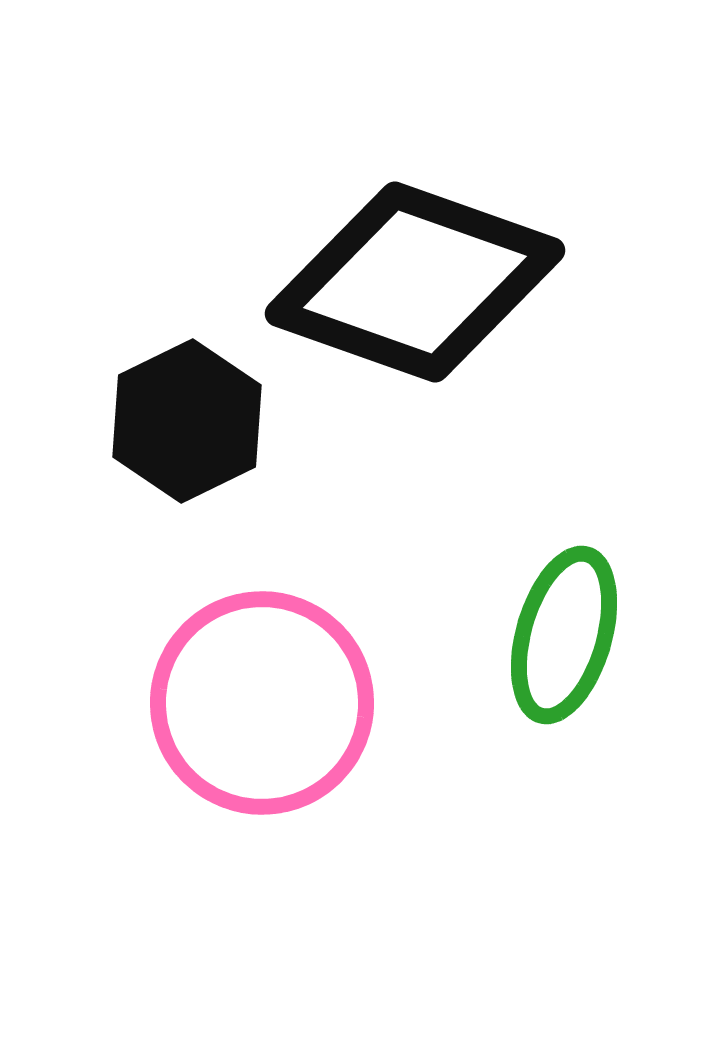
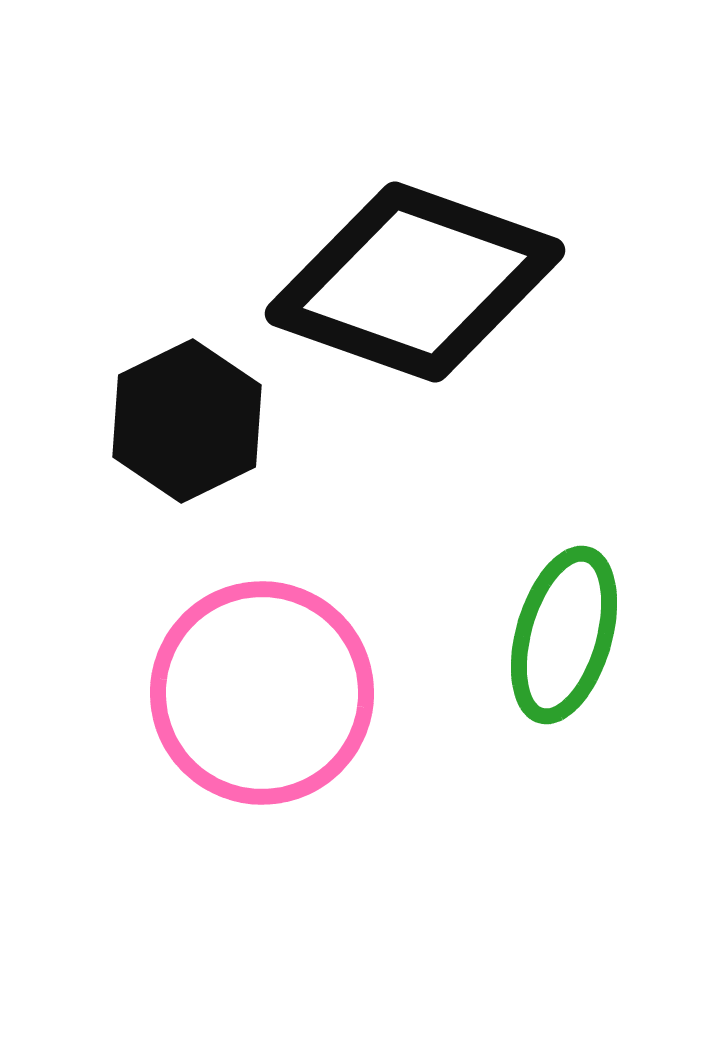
pink circle: moved 10 px up
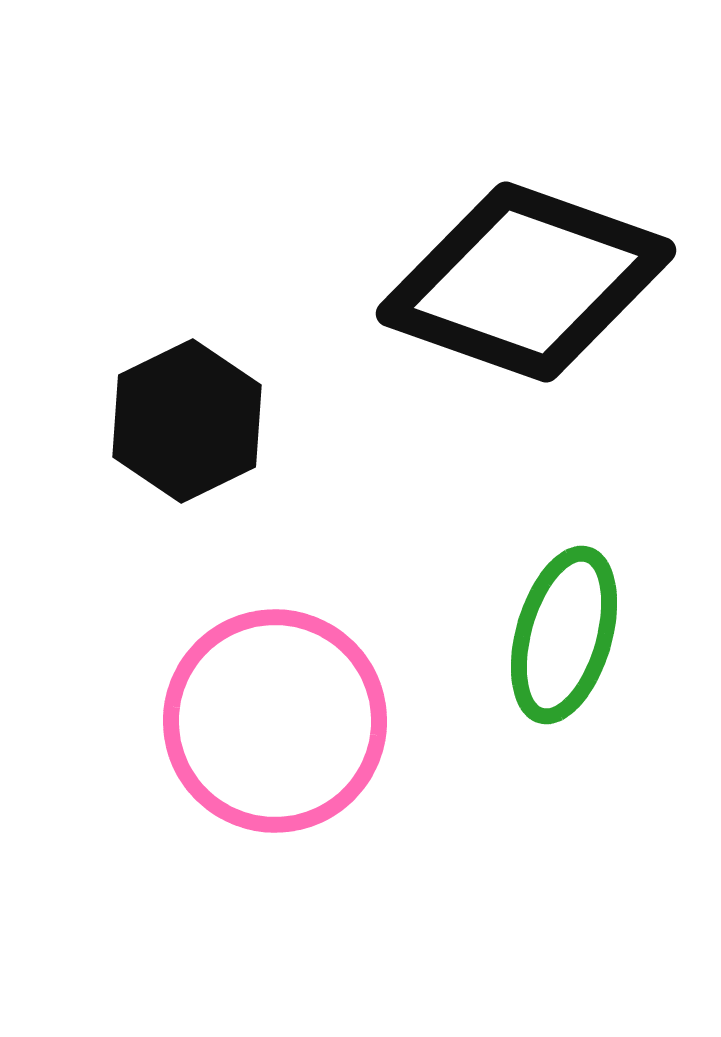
black diamond: moved 111 px right
pink circle: moved 13 px right, 28 px down
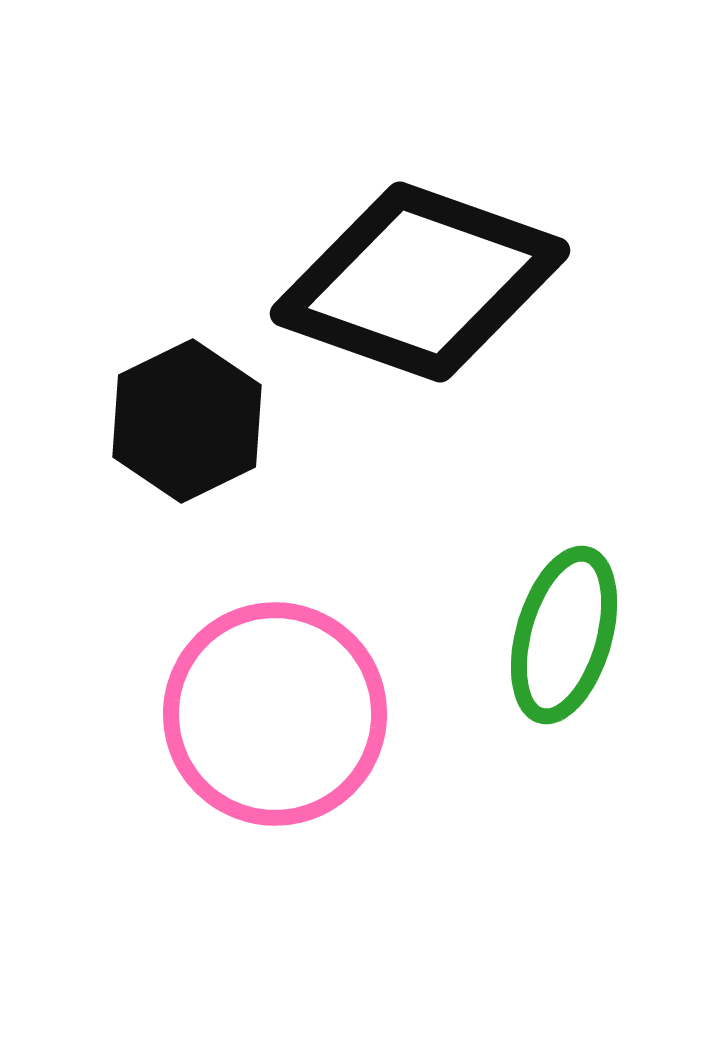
black diamond: moved 106 px left
pink circle: moved 7 px up
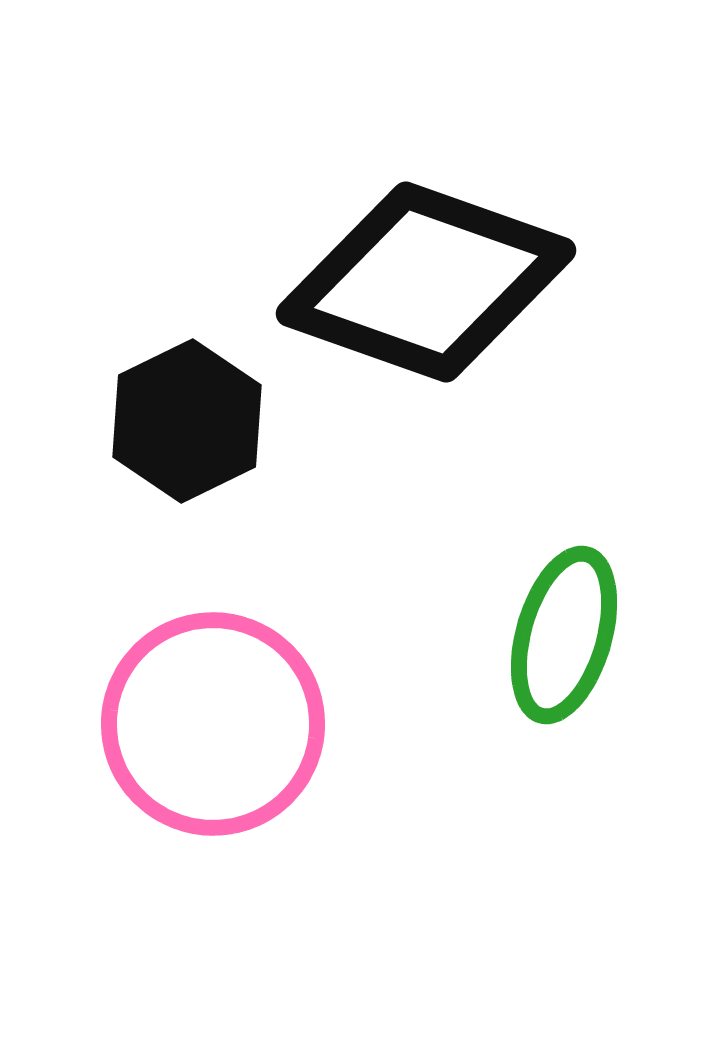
black diamond: moved 6 px right
pink circle: moved 62 px left, 10 px down
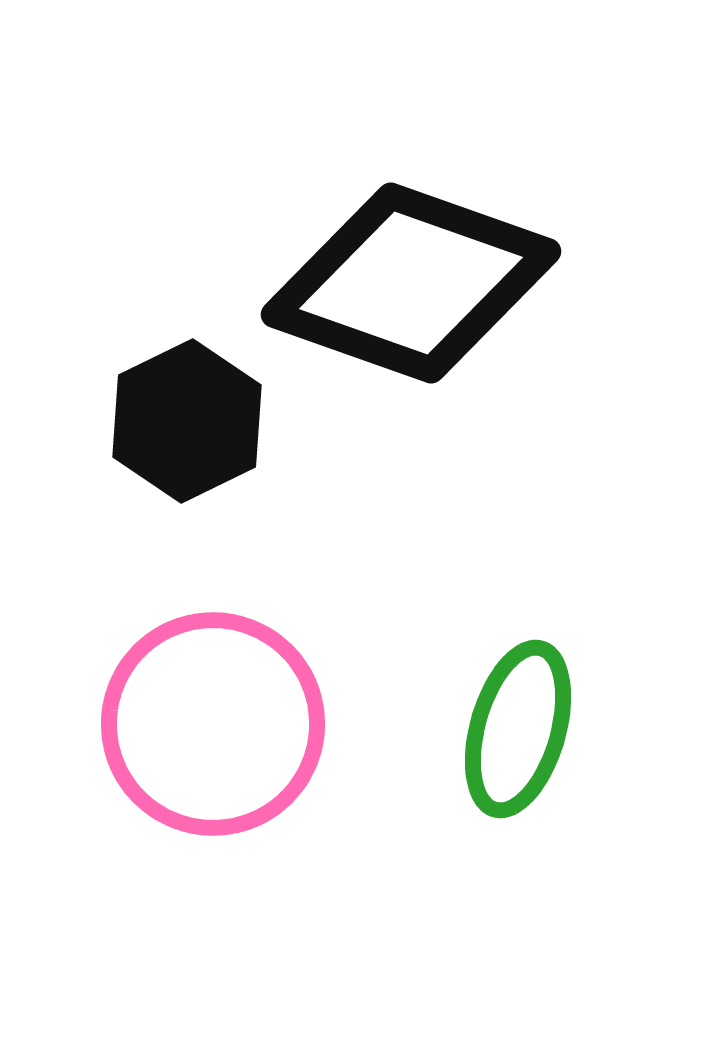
black diamond: moved 15 px left, 1 px down
green ellipse: moved 46 px left, 94 px down
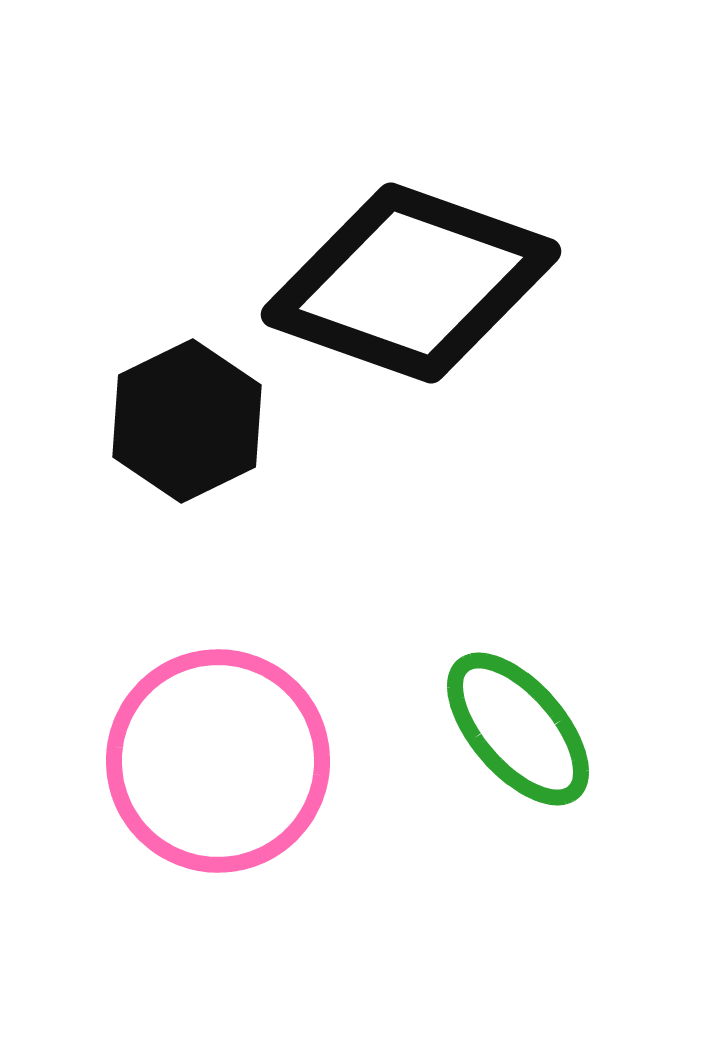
pink circle: moved 5 px right, 37 px down
green ellipse: rotated 57 degrees counterclockwise
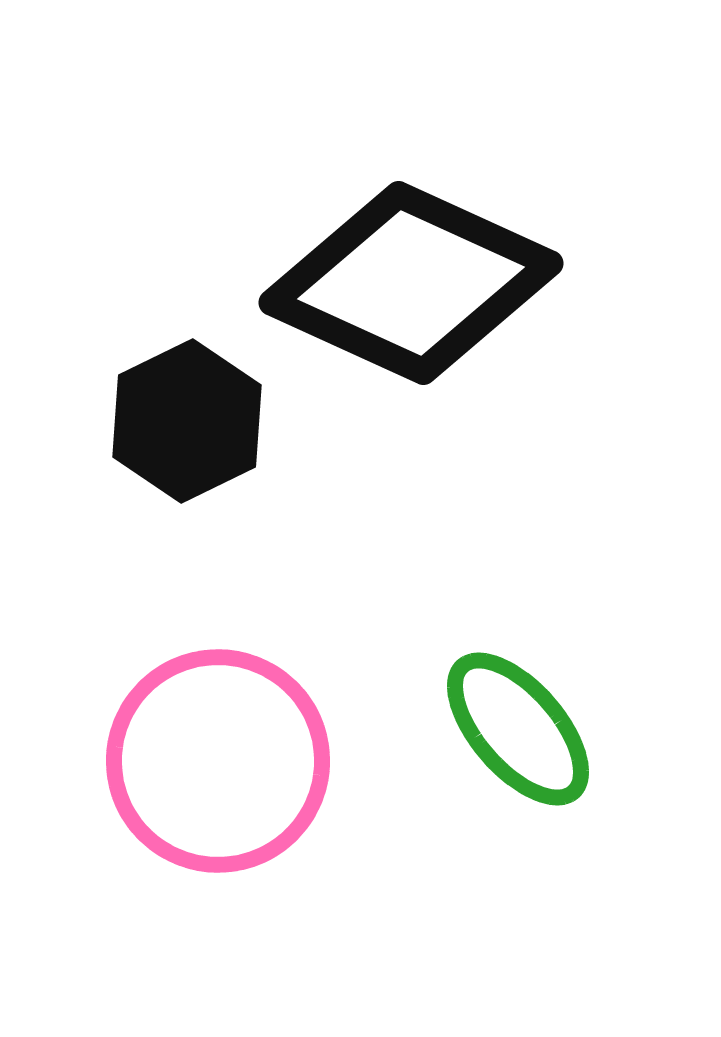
black diamond: rotated 5 degrees clockwise
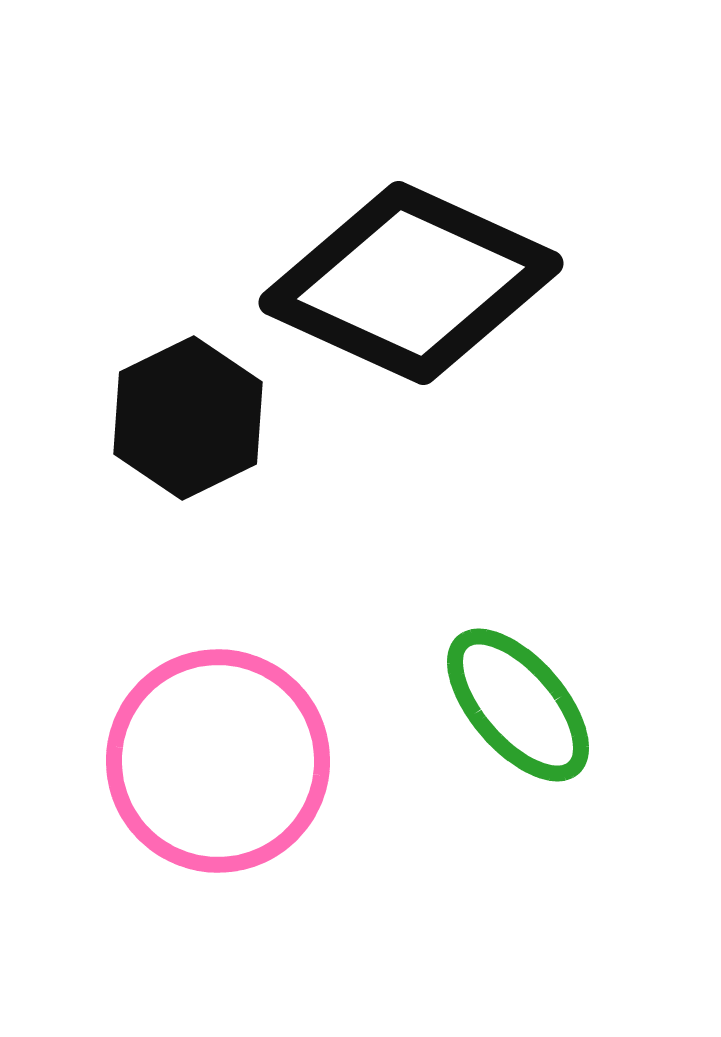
black hexagon: moved 1 px right, 3 px up
green ellipse: moved 24 px up
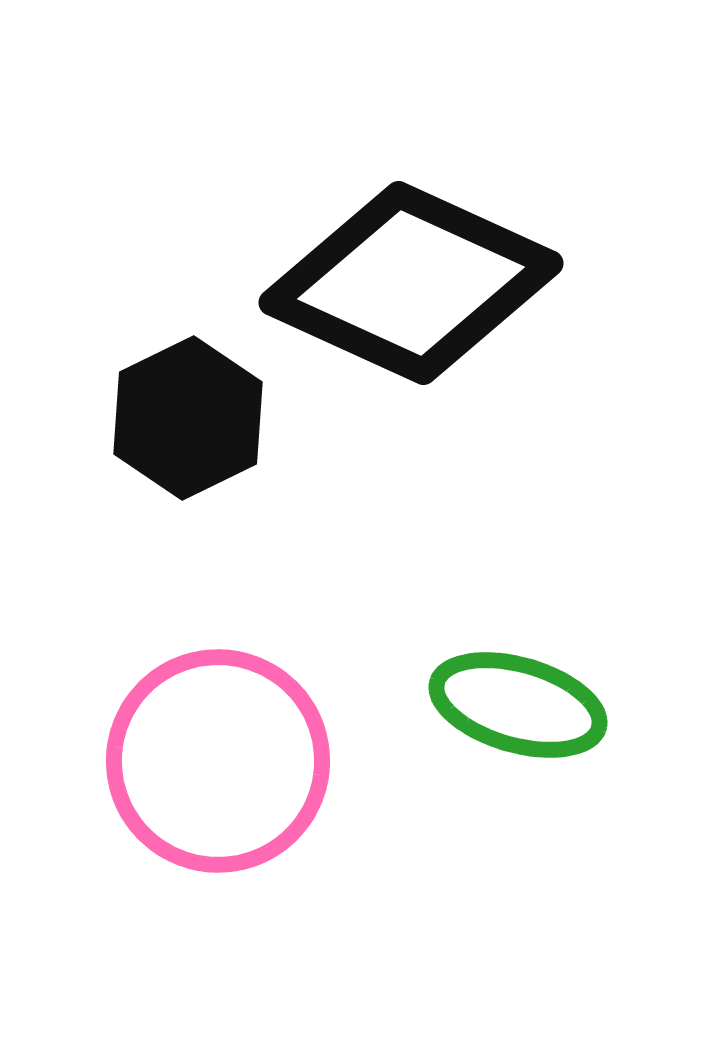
green ellipse: rotated 33 degrees counterclockwise
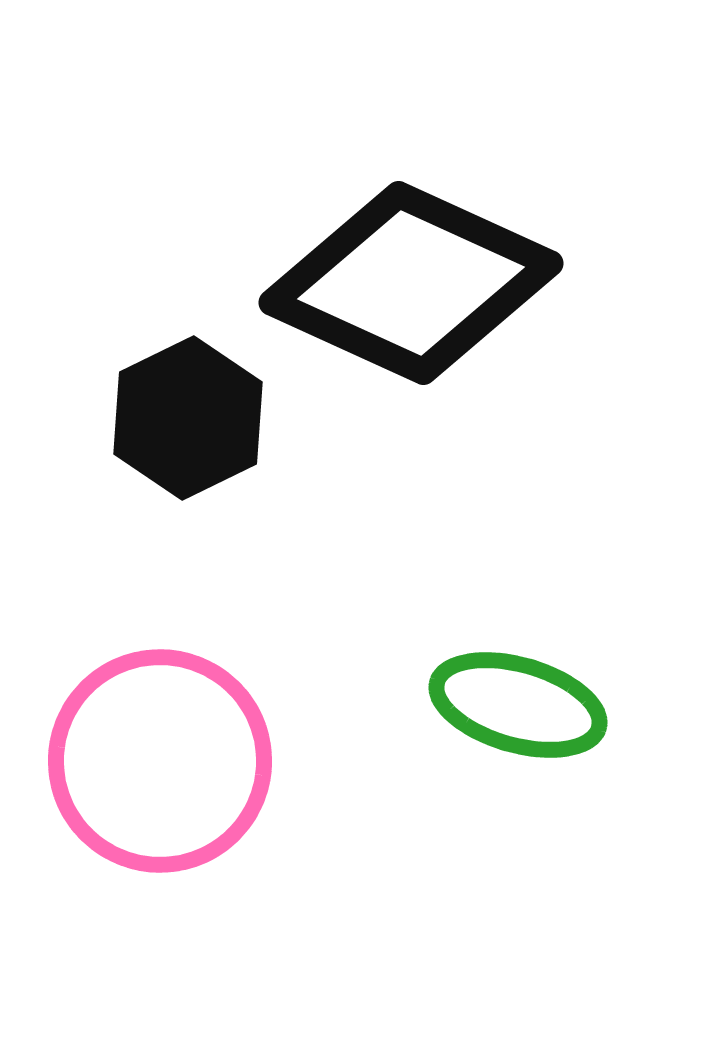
pink circle: moved 58 px left
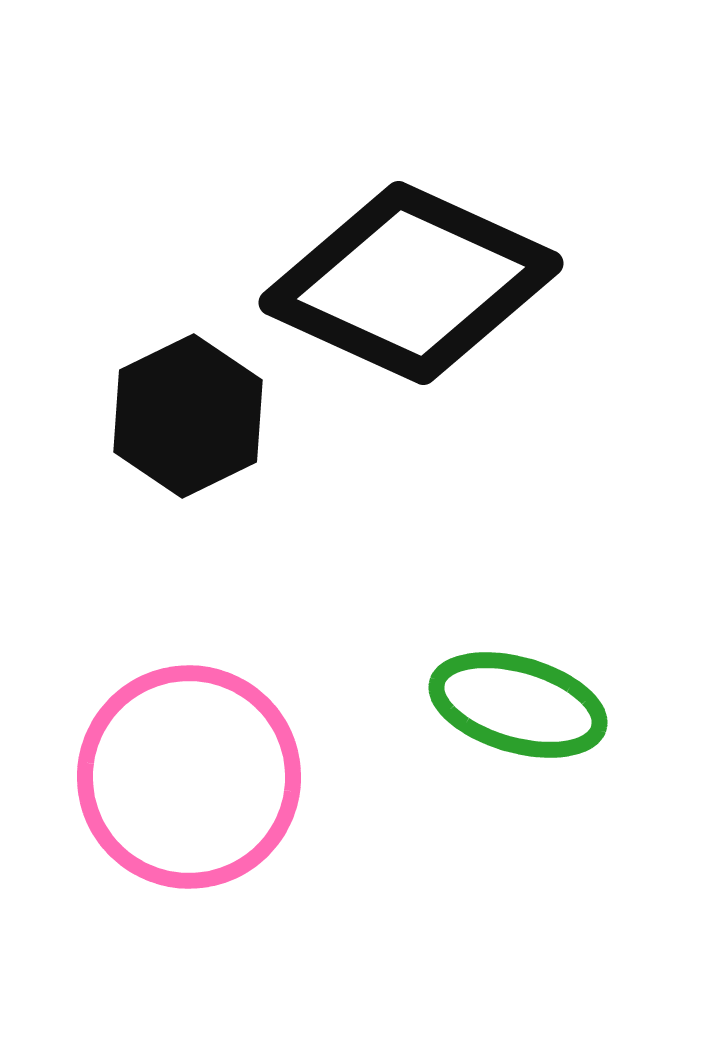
black hexagon: moved 2 px up
pink circle: moved 29 px right, 16 px down
